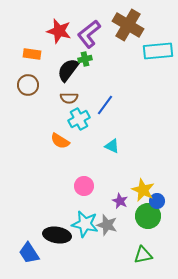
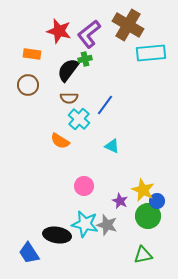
cyan rectangle: moved 7 px left, 2 px down
cyan cross: rotated 20 degrees counterclockwise
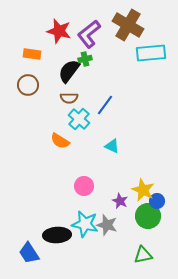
black semicircle: moved 1 px right, 1 px down
black ellipse: rotated 12 degrees counterclockwise
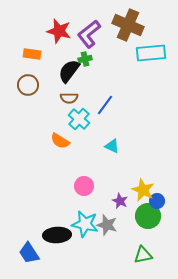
brown cross: rotated 8 degrees counterclockwise
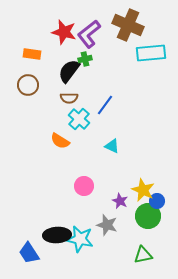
red star: moved 5 px right, 1 px down
cyan star: moved 5 px left, 15 px down
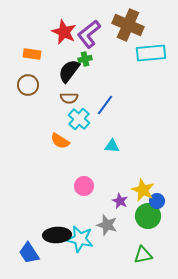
red star: rotated 10 degrees clockwise
cyan triangle: rotated 21 degrees counterclockwise
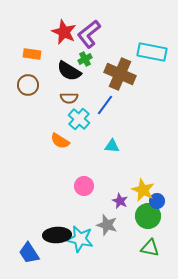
brown cross: moved 8 px left, 49 px down
cyan rectangle: moved 1 px right, 1 px up; rotated 16 degrees clockwise
green cross: rotated 16 degrees counterclockwise
black semicircle: rotated 95 degrees counterclockwise
green triangle: moved 7 px right, 7 px up; rotated 24 degrees clockwise
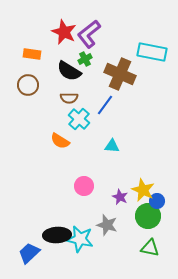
purple star: moved 4 px up
blue trapezoid: rotated 80 degrees clockwise
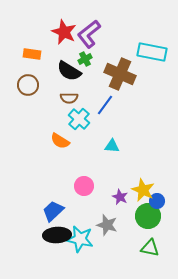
blue trapezoid: moved 24 px right, 42 px up
